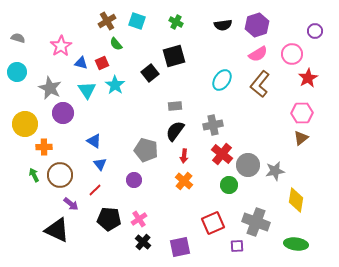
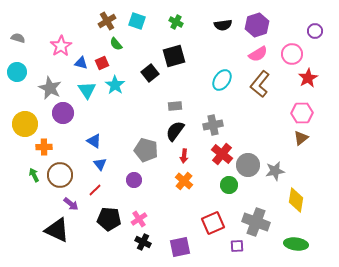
black cross at (143, 242): rotated 14 degrees counterclockwise
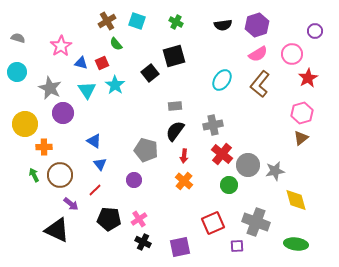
pink hexagon at (302, 113): rotated 15 degrees counterclockwise
yellow diamond at (296, 200): rotated 25 degrees counterclockwise
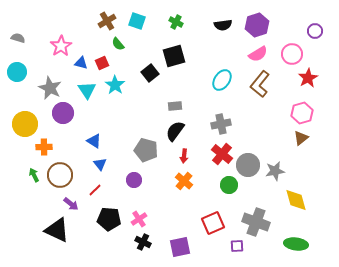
green semicircle at (116, 44): moved 2 px right
gray cross at (213, 125): moved 8 px right, 1 px up
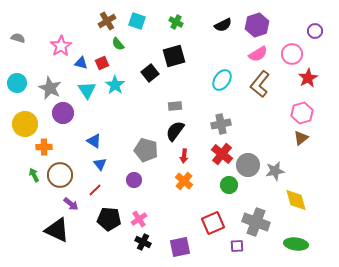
black semicircle at (223, 25): rotated 18 degrees counterclockwise
cyan circle at (17, 72): moved 11 px down
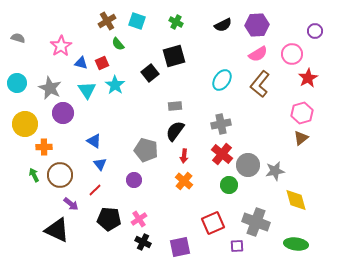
purple hexagon at (257, 25): rotated 15 degrees clockwise
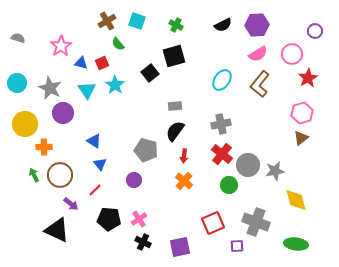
green cross at (176, 22): moved 3 px down
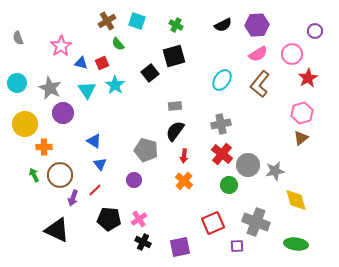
gray semicircle at (18, 38): rotated 128 degrees counterclockwise
purple arrow at (71, 204): moved 2 px right, 6 px up; rotated 70 degrees clockwise
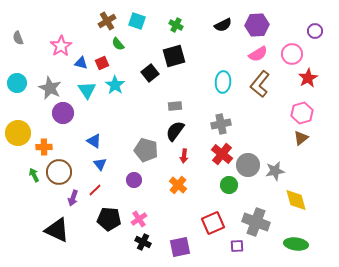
cyan ellipse at (222, 80): moved 1 px right, 2 px down; rotated 30 degrees counterclockwise
yellow circle at (25, 124): moved 7 px left, 9 px down
brown circle at (60, 175): moved 1 px left, 3 px up
orange cross at (184, 181): moved 6 px left, 4 px down
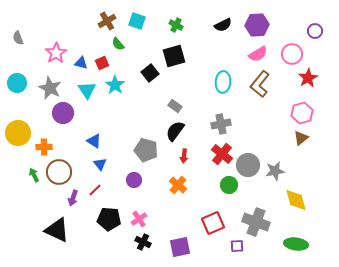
pink star at (61, 46): moved 5 px left, 7 px down
gray rectangle at (175, 106): rotated 40 degrees clockwise
